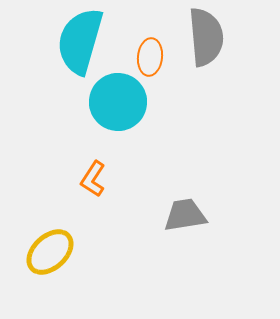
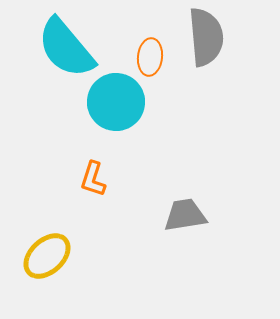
cyan semicircle: moved 14 px left, 7 px down; rotated 56 degrees counterclockwise
cyan circle: moved 2 px left
orange L-shape: rotated 15 degrees counterclockwise
yellow ellipse: moved 3 px left, 4 px down
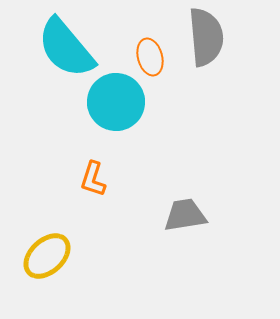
orange ellipse: rotated 21 degrees counterclockwise
